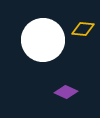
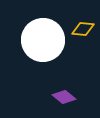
purple diamond: moved 2 px left, 5 px down; rotated 15 degrees clockwise
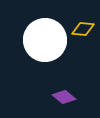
white circle: moved 2 px right
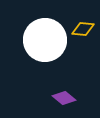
purple diamond: moved 1 px down
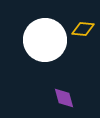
purple diamond: rotated 35 degrees clockwise
